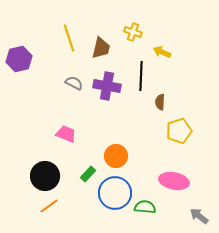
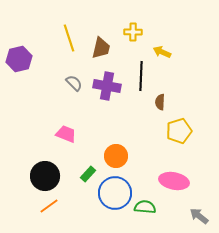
yellow cross: rotated 18 degrees counterclockwise
gray semicircle: rotated 18 degrees clockwise
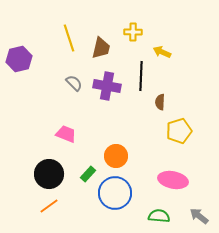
black circle: moved 4 px right, 2 px up
pink ellipse: moved 1 px left, 1 px up
green semicircle: moved 14 px right, 9 px down
